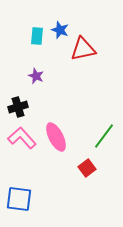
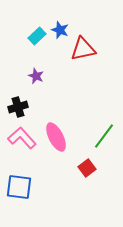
cyan rectangle: rotated 42 degrees clockwise
blue square: moved 12 px up
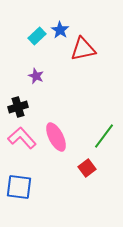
blue star: rotated 12 degrees clockwise
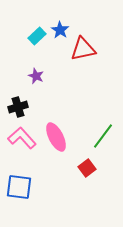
green line: moved 1 px left
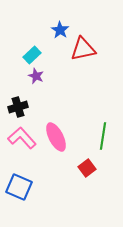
cyan rectangle: moved 5 px left, 19 px down
green line: rotated 28 degrees counterclockwise
blue square: rotated 16 degrees clockwise
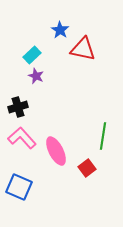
red triangle: rotated 24 degrees clockwise
pink ellipse: moved 14 px down
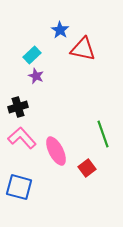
green line: moved 2 px up; rotated 28 degrees counterclockwise
blue square: rotated 8 degrees counterclockwise
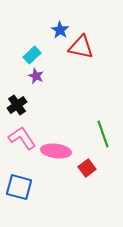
red triangle: moved 2 px left, 2 px up
black cross: moved 1 px left, 2 px up; rotated 18 degrees counterclockwise
pink L-shape: rotated 8 degrees clockwise
pink ellipse: rotated 56 degrees counterclockwise
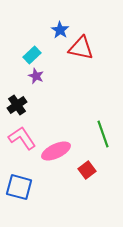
red triangle: moved 1 px down
pink ellipse: rotated 32 degrees counterclockwise
red square: moved 2 px down
